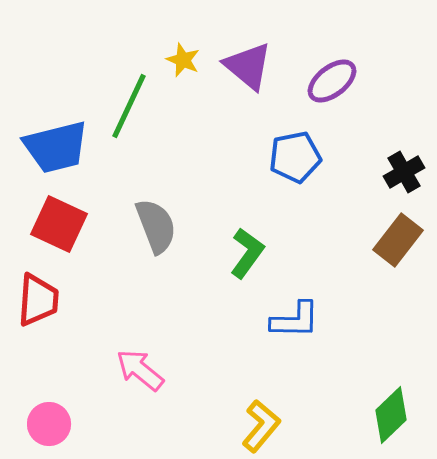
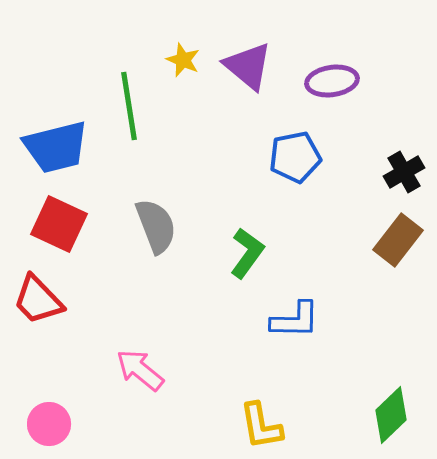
purple ellipse: rotated 30 degrees clockwise
green line: rotated 34 degrees counterclockwise
red trapezoid: rotated 132 degrees clockwise
yellow L-shape: rotated 130 degrees clockwise
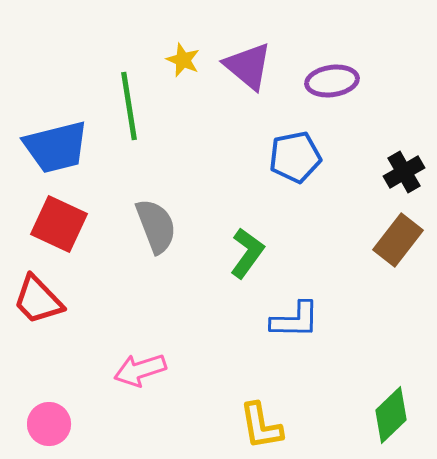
pink arrow: rotated 57 degrees counterclockwise
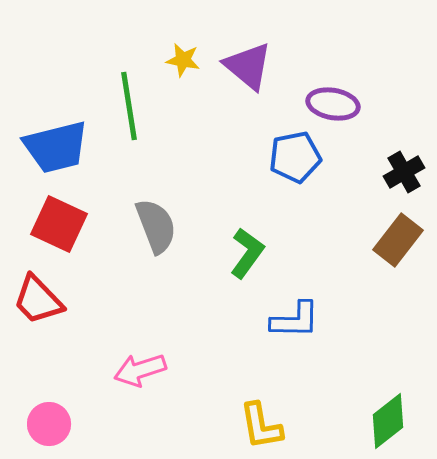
yellow star: rotated 12 degrees counterclockwise
purple ellipse: moved 1 px right, 23 px down; rotated 18 degrees clockwise
green diamond: moved 3 px left, 6 px down; rotated 6 degrees clockwise
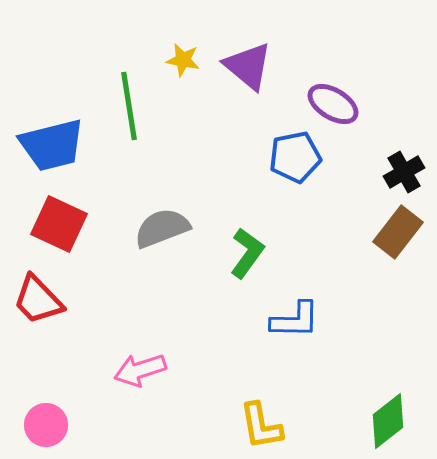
purple ellipse: rotated 21 degrees clockwise
blue trapezoid: moved 4 px left, 2 px up
gray semicircle: moved 6 px right, 2 px down; rotated 90 degrees counterclockwise
brown rectangle: moved 8 px up
pink circle: moved 3 px left, 1 px down
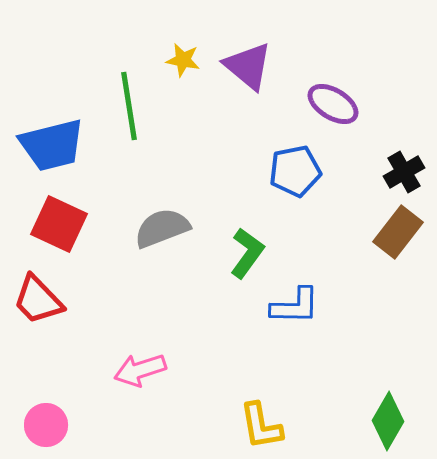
blue pentagon: moved 14 px down
blue L-shape: moved 14 px up
green diamond: rotated 22 degrees counterclockwise
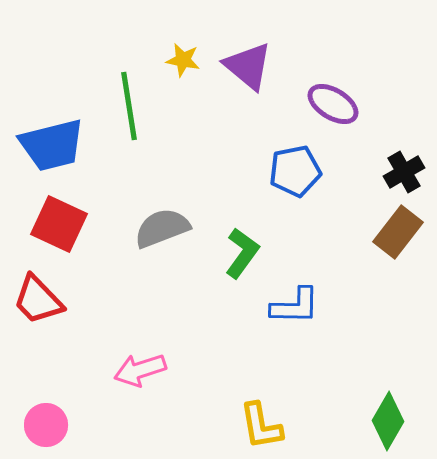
green L-shape: moved 5 px left
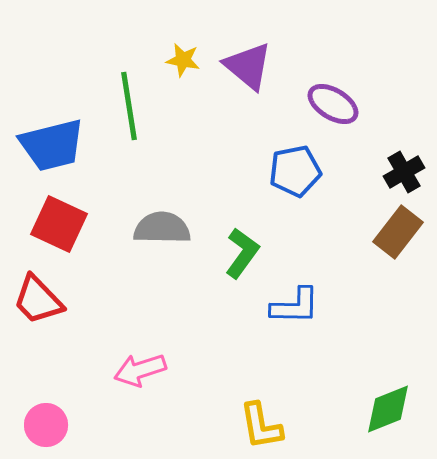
gray semicircle: rotated 22 degrees clockwise
green diamond: moved 12 px up; rotated 38 degrees clockwise
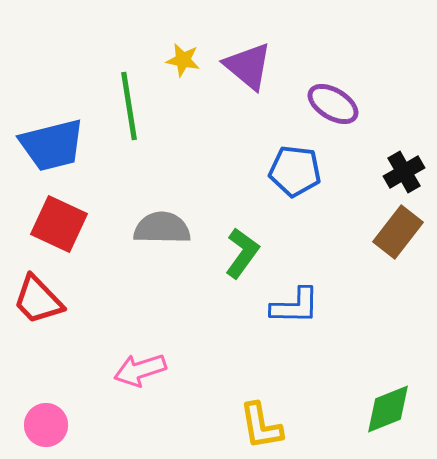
blue pentagon: rotated 18 degrees clockwise
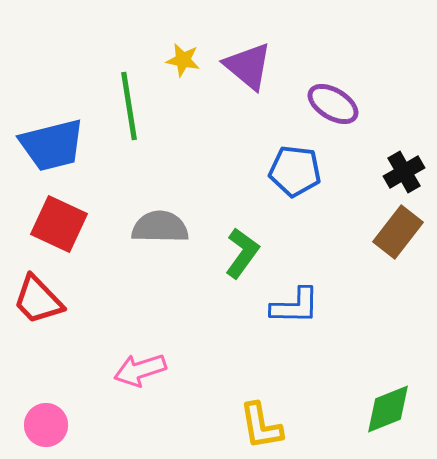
gray semicircle: moved 2 px left, 1 px up
